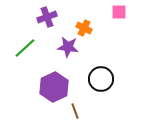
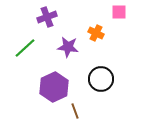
orange cross: moved 12 px right, 5 px down
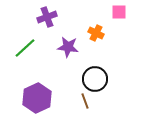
black circle: moved 6 px left
purple hexagon: moved 17 px left, 11 px down
brown line: moved 10 px right, 10 px up
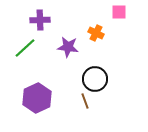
purple cross: moved 7 px left, 3 px down; rotated 18 degrees clockwise
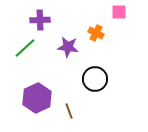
brown line: moved 16 px left, 10 px down
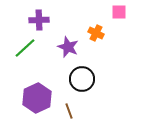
purple cross: moved 1 px left
purple star: rotated 15 degrees clockwise
black circle: moved 13 px left
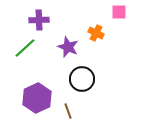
brown line: moved 1 px left
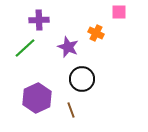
brown line: moved 3 px right, 1 px up
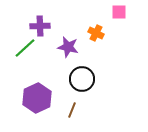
purple cross: moved 1 px right, 6 px down
purple star: rotated 10 degrees counterclockwise
brown line: moved 1 px right; rotated 42 degrees clockwise
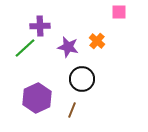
orange cross: moved 1 px right, 8 px down; rotated 14 degrees clockwise
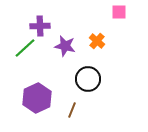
purple star: moved 3 px left, 1 px up
black circle: moved 6 px right
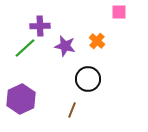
purple hexagon: moved 16 px left, 1 px down
